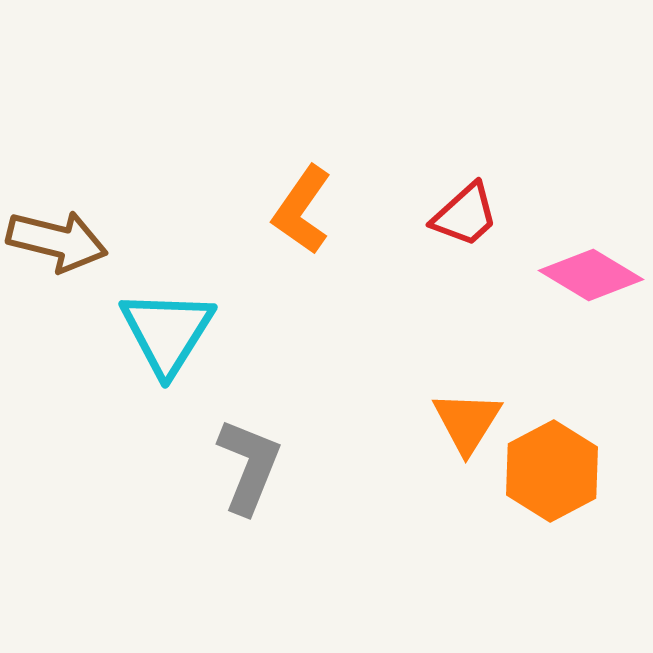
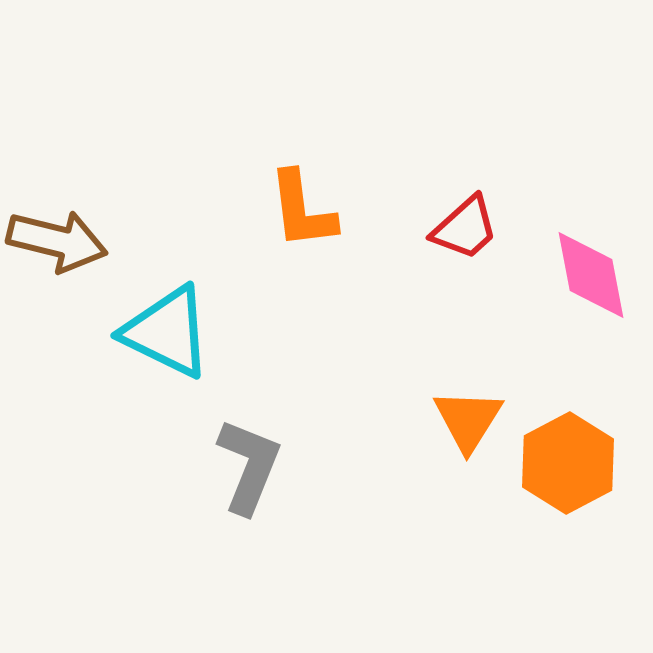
orange L-shape: rotated 42 degrees counterclockwise
red trapezoid: moved 13 px down
pink diamond: rotated 48 degrees clockwise
cyan triangle: rotated 36 degrees counterclockwise
orange triangle: moved 1 px right, 2 px up
orange hexagon: moved 16 px right, 8 px up
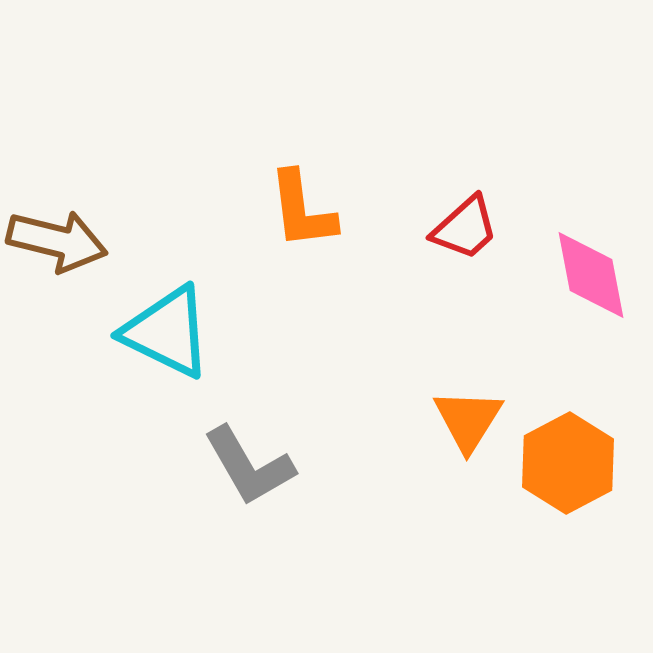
gray L-shape: rotated 128 degrees clockwise
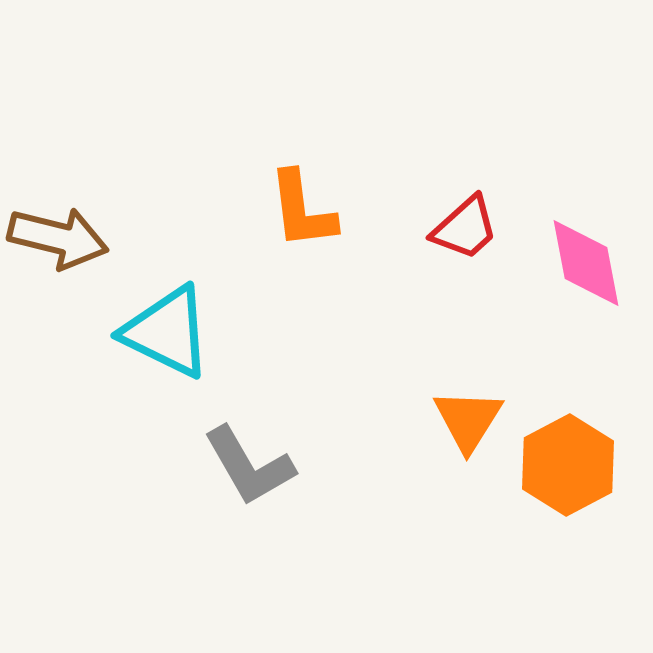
brown arrow: moved 1 px right, 3 px up
pink diamond: moved 5 px left, 12 px up
orange hexagon: moved 2 px down
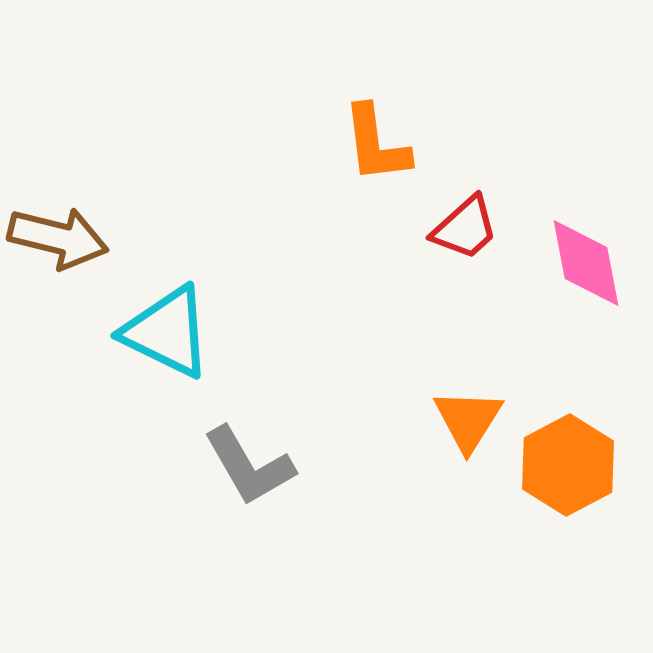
orange L-shape: moved 74 px right, 66 px up
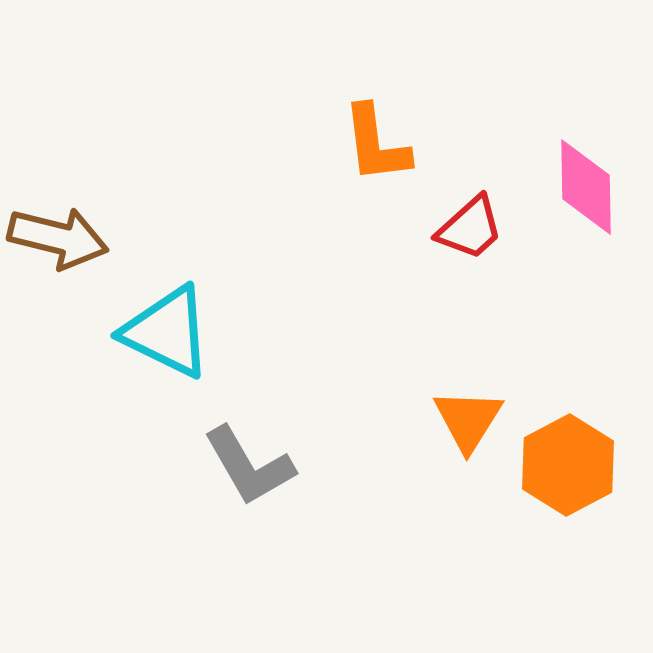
red trapezoid: moved 5 px right
pink diamond: moved 76 px up; rotated 10 degrees clockwise
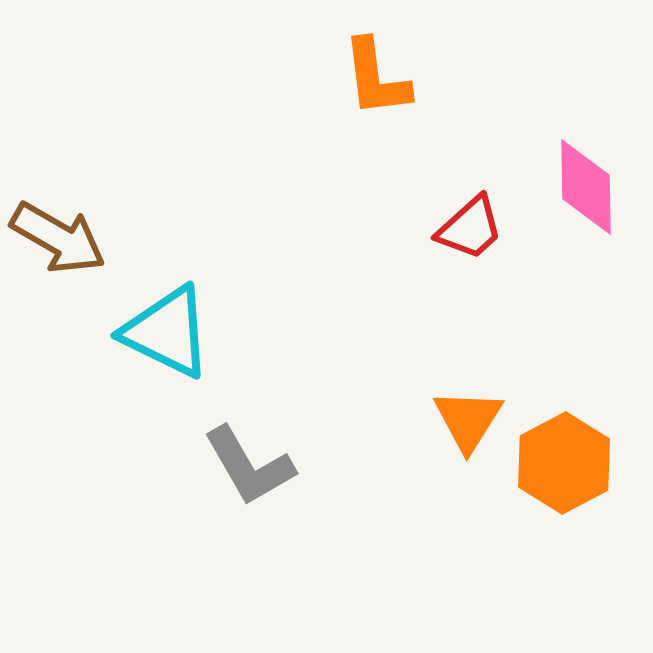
orange L-shape: moved 66 px up
brown arrow: rotated 16 degrees clockwise
orange hexagon: moved 4 px left, 2 px up
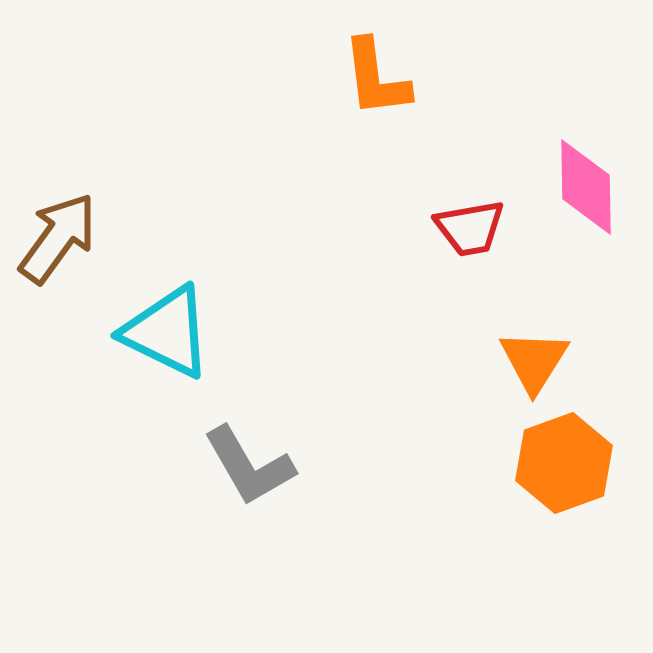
red trapezoid: rotated 32 degrees clockwise
brown arrow: rotated 84 degrees counterclockwise
orange triangle: moved 66 px right, 59 px up
orange hexagon: rotated 8 degrees clockwise
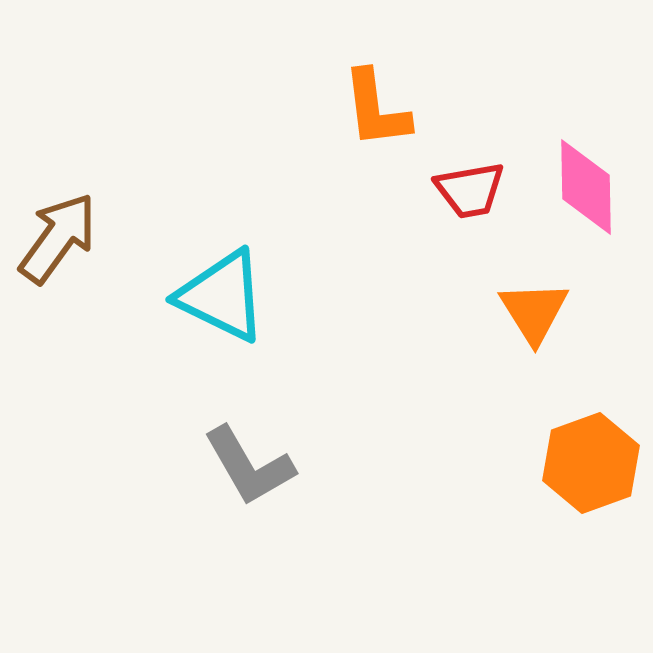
orange L-shape: moved 31 px down
red trapezoid: moved 38 px up
cyan triangle: moved 55 px right, 36 px up
orange triangle: moved 49 px up; rotated 4 degrees counterclockwise
orange hexagon: moved 27 px right
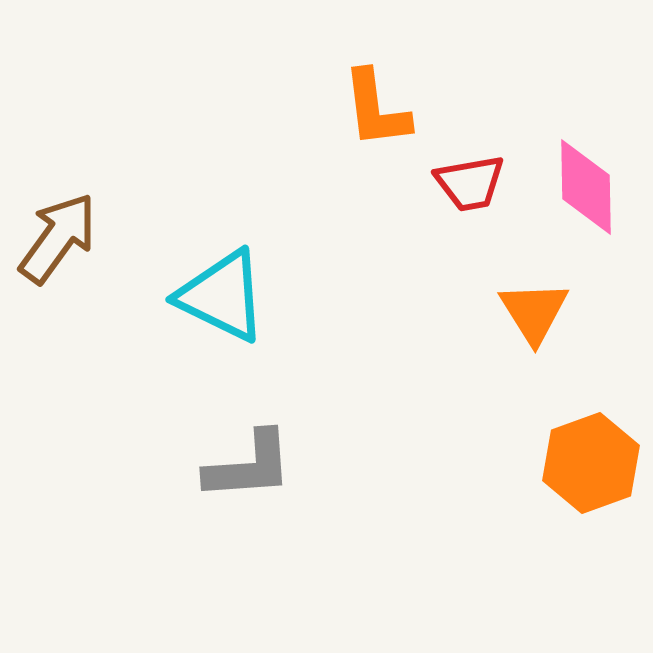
red trapezoid: moved 7 px up
gray L-shape: rotated 64 degrees counterclockwise
